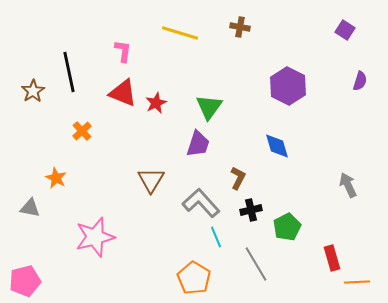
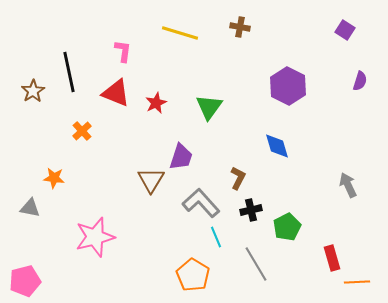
red triangle: moved 7 px left
purple trapezoid: moved 17 px left, 13 px down
orange star: moved 2 px left; rotated 20 degrees counterclockwise
orange pentagon: moved 1 px left, 3 px up
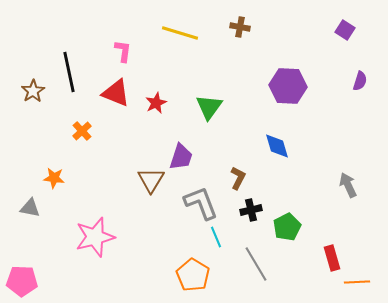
purple hexagon: rotated 24 degrees counterclockwise
gray L-shape: rotated 21 degrees clockwise
pink pentagon: moved 3 px left; rotated 16 degrees clockwise
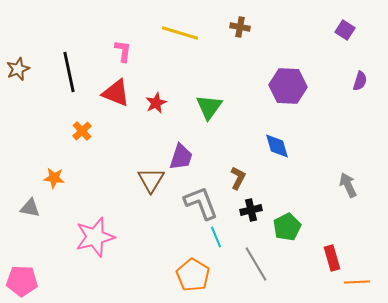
brown star: moved 15 px left, 22 px up; rotated 10 degrees clockwise
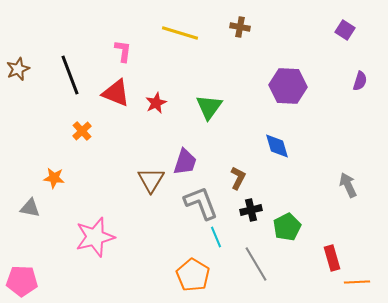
black line: moved 1 px right, 3 px down; rotated 9 degrees counterclockwise
purple trapezoid: moved 4 px right, 5 px down
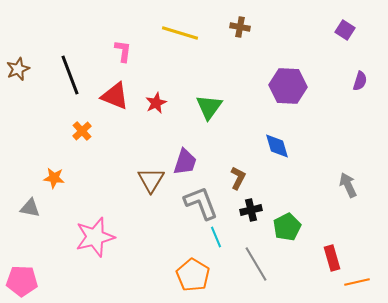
red triangle: moved 1 px left, 3 px down
orange line: rotated 10 degrees counterclockwise
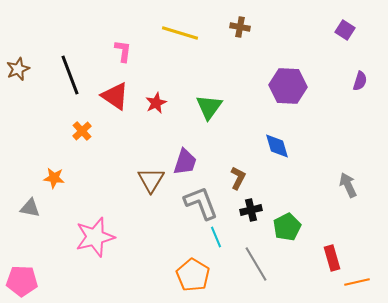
red triangle: rotated 12 degrees clockwise
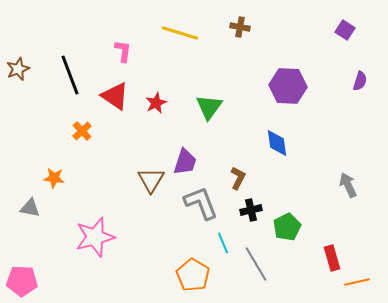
blue diamond: moved 3 px up; rotated 8 degrees clockwise
cyan line: moved 7 px right, 6 px down
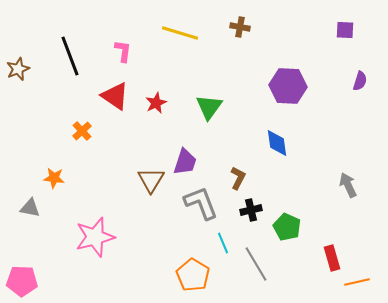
purple square: rotated 30 degrees counterclockwise
black line: moved 19 px up
green pentagon: rotated 20 degrees counterclockwise
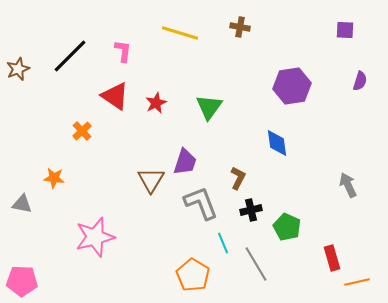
black line: rotated 66 degrees clockwise
purple hexagon: moved 4 px right; rotated 12 degrees counterclockwise
gray triangle: moved 8 px left, 4 px up
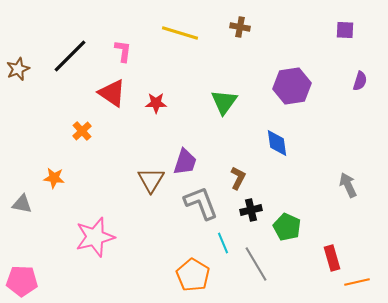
red triangle: moved 3 px left, 3 px up
red star: rotated 25 degrees clockwise
green triangle: moved 15 px right, 5 px up
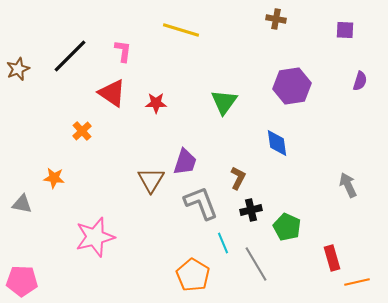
brown cross: moved 36 px right, 8 px up
yellow line: moved 1 px right, 3 px up
